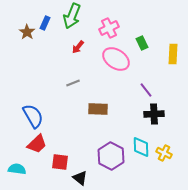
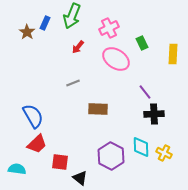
purple line: moved 1 px left, 2 px down
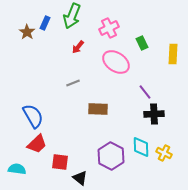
pink ellipse: moved 3 px down
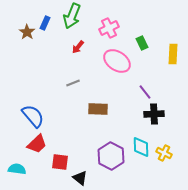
pink ellipse: moved 1 px right, 1 px up
blue semicircle: rotated 10 degrees counterclockwise
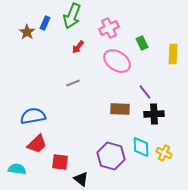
brown rectangle: moved 22 px right
blue semicircle: rotated 60 degrees counterclockwise
purple hexagon: rotated 12 degrees counterclockwise
black triangle: moved 1 px right, 1 px down
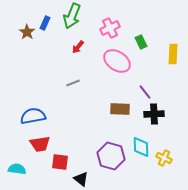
pink cross: moved 1 px right
green rectangle: moved 1 px left, 1 px up
red trapezoid: moved 3 px right; rotated 35 degrees clockwise
yellow cross: moved 5 px down
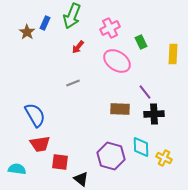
blue semicircle: moved 2 px right, 1 px up; rotated 70 degrees clockwise
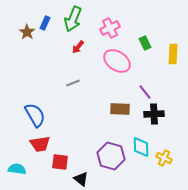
green arrow: moved 1 px right, 3 px down
green rectangle: moved 4 px right, 1 px down
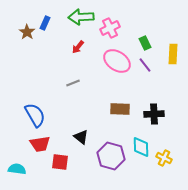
green arrow: moved 8 px right, 2 px up; rotated 65 degrees clockwise
purple line: moved 27 px up
black triangle: moved 42 px up
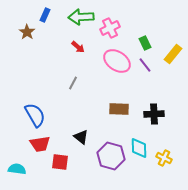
blue rectangle: moved 8 px up
red arrow: rotated 88 degrees counterclockwise
yellow rectangle: rotated 36 degrees clockwise
gray line: rotated 40 degrees counterclockwise
brown rectangle: moved 1 px left
cyan diamond: moved 2 px left, 1 px down
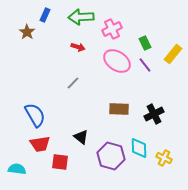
pink cross: moved 2 px right, 1 px down
red arrow: rotated 24 degrees counterclockwise
gray line: rotated 16 degrees clockwise
black cross: rotated 24 degrees counterclockwise
